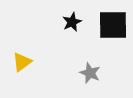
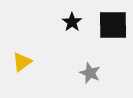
black star: rotated 12 degrees counterclockwise
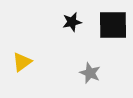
black star: rotated 24 degrees clockwise
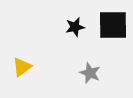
black star: moved 3 px right, 5 px down
yellow triangle: moved 5 px down
